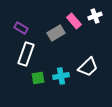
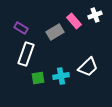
white cross: moved 1 px up
gray rectangle: moved 1 px left, 1 px up
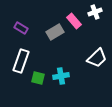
white cross: moved 3 px up
white rectangle: moved 5 px left, 7 px down
white trapezoid: moved 9 px right, 9 px up
green square: rotated 24 degrees clockwise
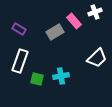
purple rectangle: moved 2 px left, 1 px down
white rectangle: moved 1 px left
green square: moved 1 px left, 1 px down
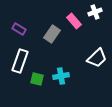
gray rectangle: moved 3 px left, 2 px down; rotated 24 degrees counterclockwise
